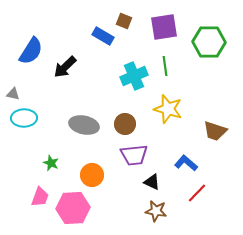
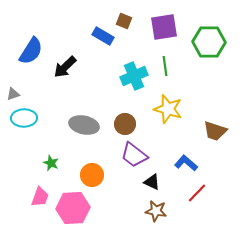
gray triangle: rotated 32 degrees counterclockwise
purple trapezoid: rotated 44 degrees clockwise
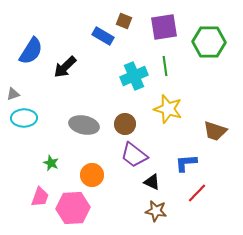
blue L-shape: rotated 45 degrees counterclockwise
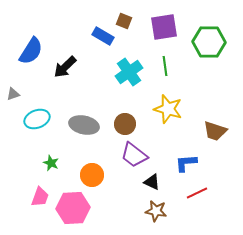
cyan cross: moved 5 px left, 4 px up; rotated 12 degrees counterclockwise
cyan ellipse: moved 13 px right, 1 px down; rotated 20 degrees counterclockwise
red line: rotated 20 degrees clockwise
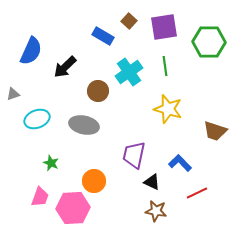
brown square: moved 5 px right; rotated 21 degrees clockwise
blue semicircle: rotated 8 degrees counterclockwise
brown circle: moved 27 px left, 33 px up
purple trapezoid: rotated 64 degrees clockwise
blue L-shape: moved 6 px left; rotated 50 degrees clockwise
orange circle: moved 2 px right, 6 px down
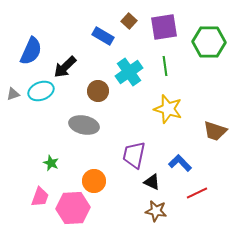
cyan ellipse: moved 4 px right, 28 px up
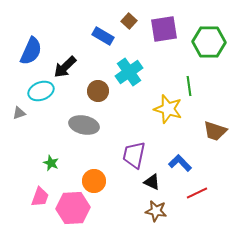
purple square: moved 2 px down
green line: moved 24 px right, 20 px down
gray triangle: moved 6 px right, 19 px down
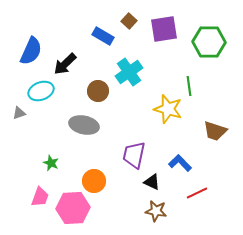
black arrow: moved 3 px up
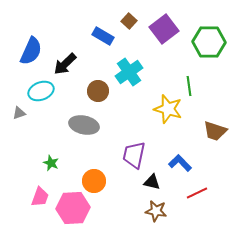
purple square: rotated 28 degrees counterclockwise
black triangle: rotated 12 degrees counterclockwise
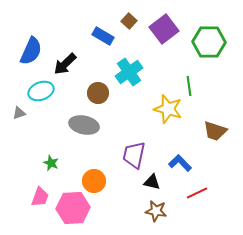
brown circle: moved 2 px down
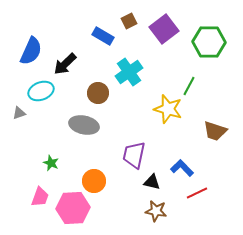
brown square: rotated 21 degrees clockwise
green line: rotated 36 degrees clockwise
blue L-shape: moved 2 px right, 5 px down
